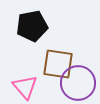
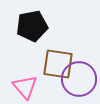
purple circle: moved 1 px right, 4 px up
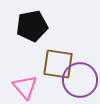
purple circle: moved 1 px right, 1 px down
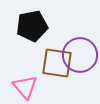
brown square: moved 1 px left, 1 px up
purple circle: moved 25 px up
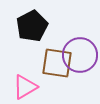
black pentagon: rotated 16 degrees counterclockwise
pink triangle: rotated 40 degrees clockwise
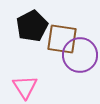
brown square: moved 5 px right, 24 px up
pink triangle: rotated 32 degrees counterclockwise
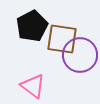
pink triangle: moved 8 px right, 1 px up; rotated 20 degrees counterclockwise
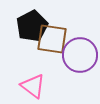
brown square: moved 10 px left
